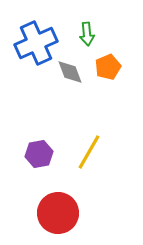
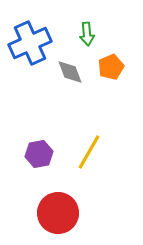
blue cross: moved 6 px left
orange pentagon: moved 3 px right
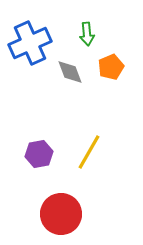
red circle: moved 3 px right, 1 px down
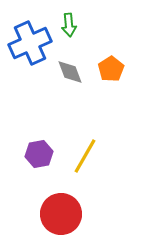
green arrow: moved 18 px left, 9 px up
orange pentagon: moved 2 px down; rotated 10 degrees counterclockwise
yellow line: moved 4 px left, 4 px down
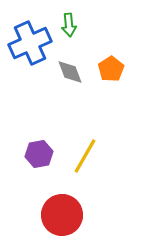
red circle: moved 1 px right, 1 px down
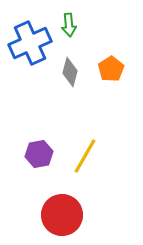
gray diamond: rotated 36 degrees clockwise
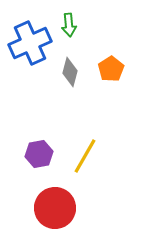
red circle: moved 7 px left, 7 px up
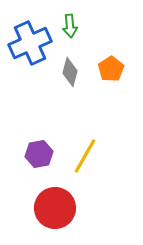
green arrow: moved 1 px right, 1 px down
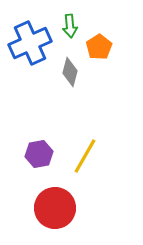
orange pentagon: moved 12 px left, 22 px up
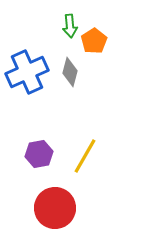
blue cross: moved 3 px left, 29 px down
orange pentagon: moved 5 px left, 6 px up
